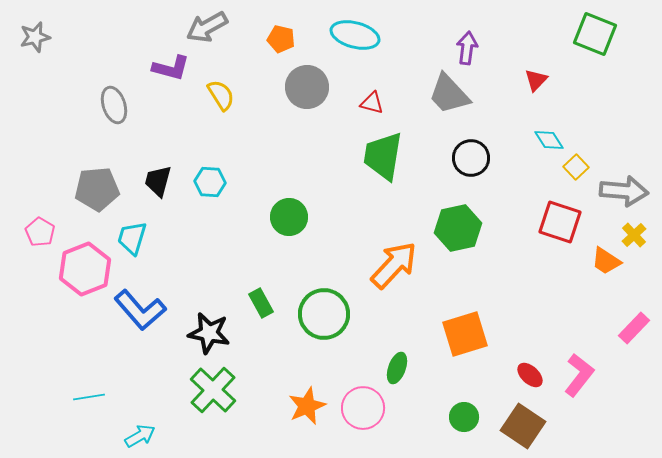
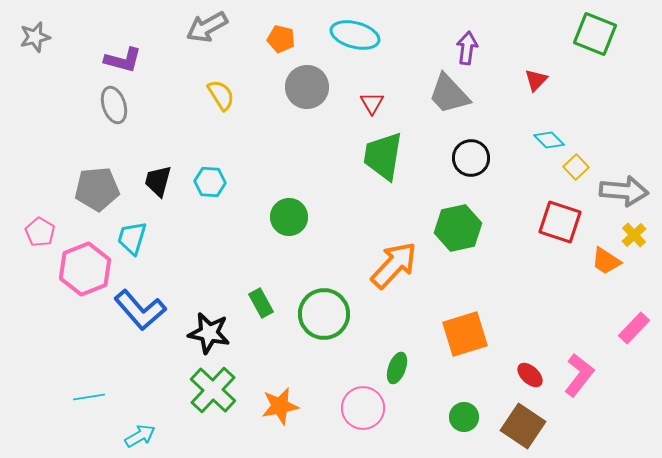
purple L-shape at (171, 68): moved 48 px left, 8 px up
red triangle at (372, 103): rotated 45 degrees clockwise
cyan diamond at (549, 140): rotated 12 degrees counterclockwise
orange star at (307, 406): moved 27 px left; rotated 12 degrees clockwise
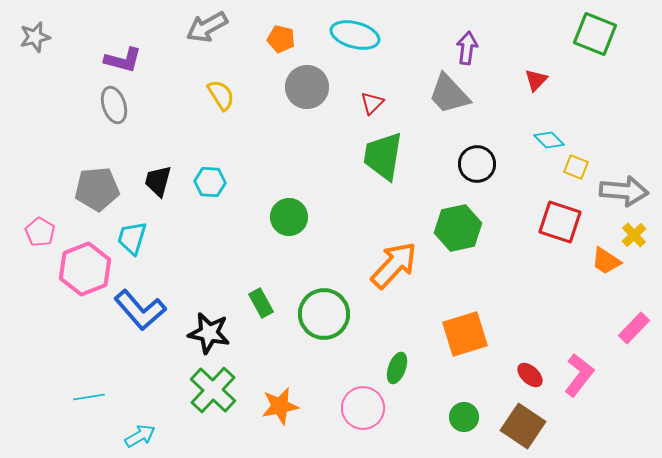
red triangle at (372, 103): rotated 15 degrees clockwise
black circle at (471, 158): moved 6 px right, 6 px down
yellow square at (576, 167): rotated 25 degrees counterclockwise
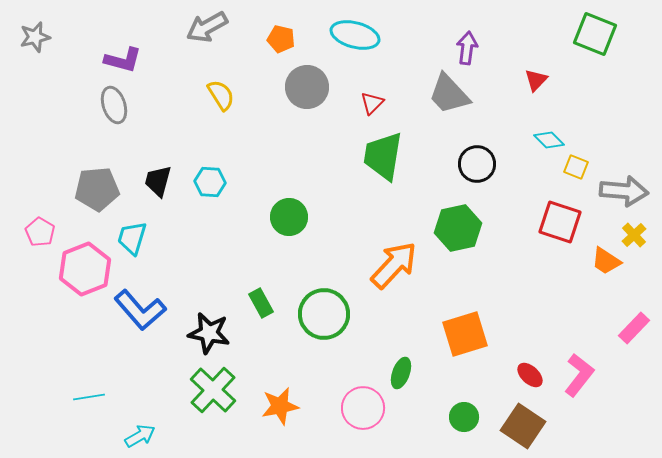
green ellipse at (397, 368): moved 4 px right, 5 px down
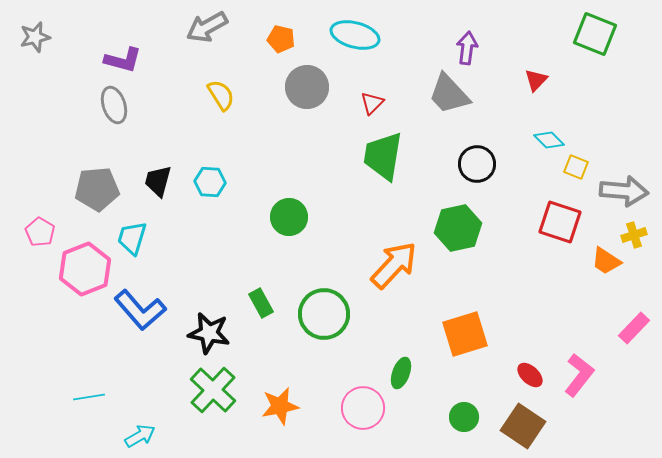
yellow cross at (634, 235): rotated 25 degrees clockwise
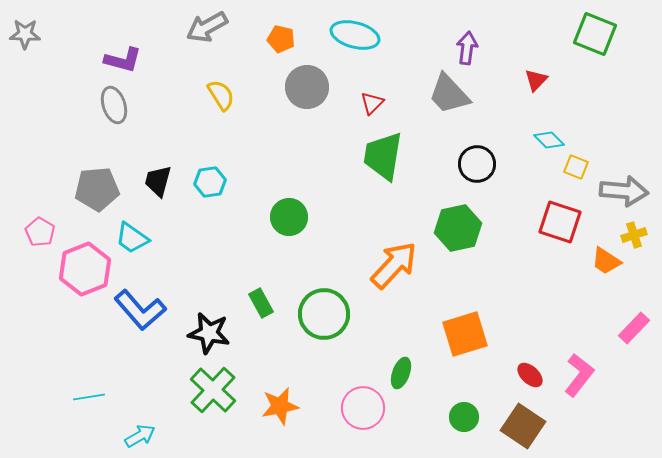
gray star at (35, 37): moved 10 px left, 3 px up; rotated 16 degrees clockwise
cyan hexagon at (210, 182): rotated 12 degrees counterclockwise
cyan trapezoid at (132, 238): rotated 72 degrees counterclockwise
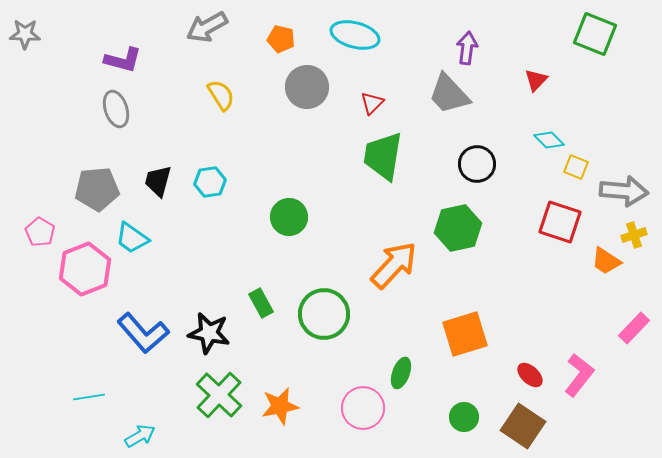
gray ellipse at (114, 105): moved 2 px right, 4 px down
blue L-shape at (140, 310): moved 3 px right, 23 px down
green cross at (213, 390): moved 6 px right, 5 px down
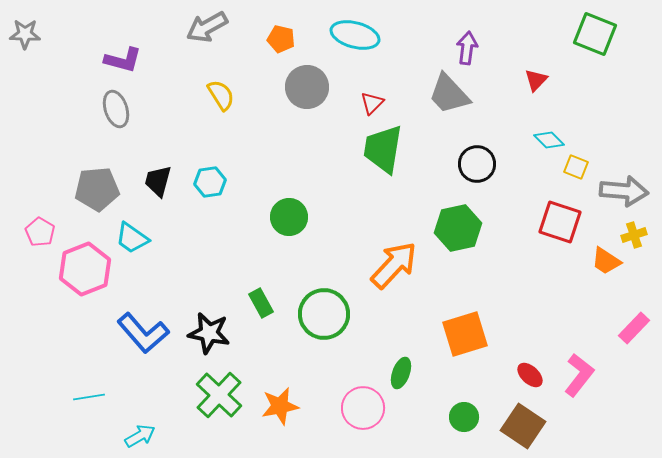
green trapezoid at (383, 156): moved 7 px up
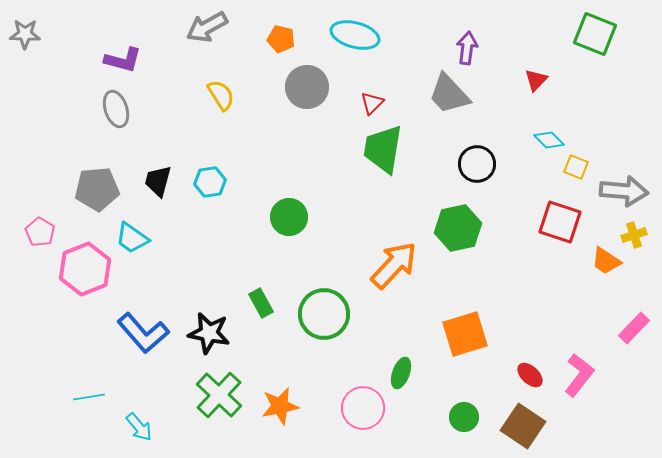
cyan arrow at (140, 436): moved 1 px left, 9 px up; rotated 80 degrees clockwise
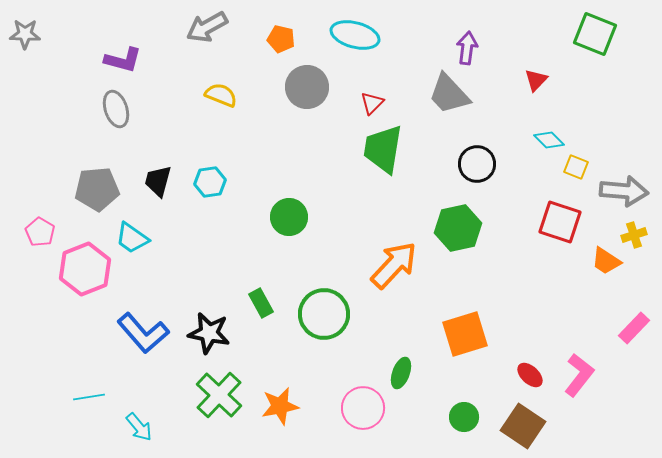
yellow semicircle at (221, 95): rotated 36 degrees counterclockwise
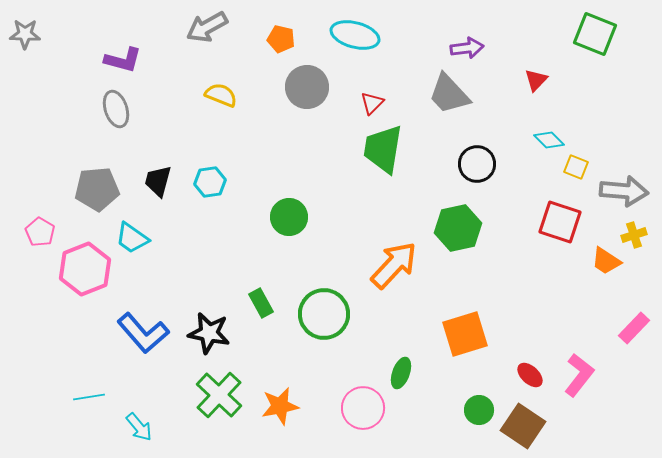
purple arrow at (467, 48): rotated 76 degrees clockwise
green circle at (464, 417): moved 15 px right, 7 px up
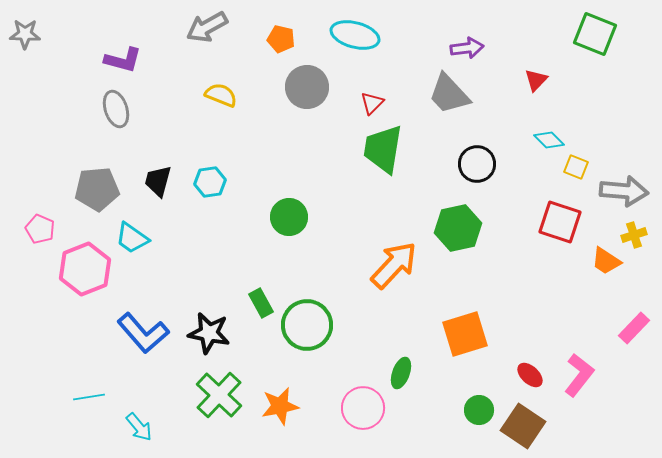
pink pentagon at (40, 232): moved 3 px up; rotated 8 degrees counterclockwise
green circle at (324, 314): moved 17 px left, 11 px down
